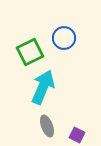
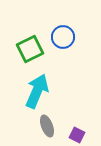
blue circle: moved 1 px left, 1 px up
green square: moved 3 px up
cyan arrow: moved 6 px left, 4 px down
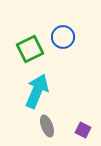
purple square: moved 6 px right, 5 px up
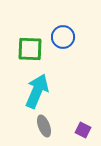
green square: rotated 28 degrees clockwise
gray ellipse: moved 3 px left
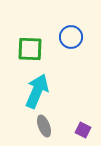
blue circle: moved 8 px right
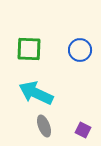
blue circle: moved 9 px right, 13 px down
green square: moved 1 px left
cyan arrow: moved 1 px left, 2 px down; rotated 88 degrees counterclockwise
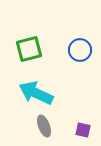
green square: rotated 16 degrees counterclockwise
purple square: rotated 14 degrees counterclockwise
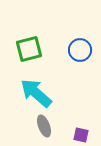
cyan arrow: rotated 16 degrees clockwise
purple square: moved 2 px left, 5 px down
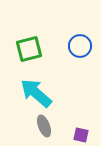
blue circle: moved 4 px up
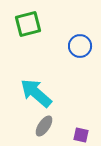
green square: moved 1 px left, 25 px up
gray ellipse: rotated 55 degrees clockwise
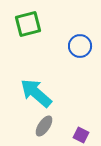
purple square: rotated 14 degrees clockwise
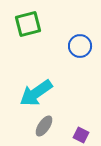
cyan arrow: rotated 76 degrees counterclockwise
